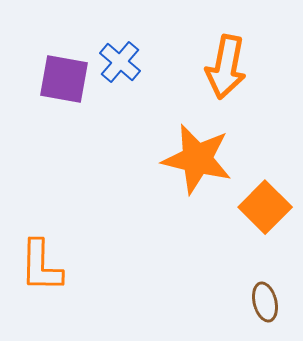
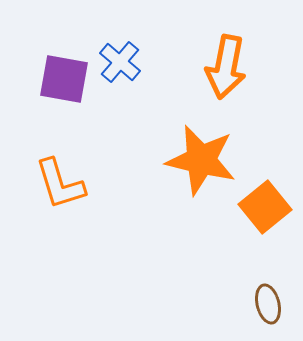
orange star: moved 4 px right, 1 px down
orange square: rotated 6 degrees clockwise
orange L-shape: moved 19 px right, 82 px up; rotated 18 degrees counterclockwise
brown ellipse: moved 3 px right, 2 px down
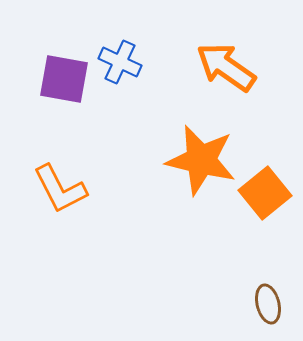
blue cross: rotated 15 degrees counterclockwise
orange arrow: rotated 114 degrees clockwise
orange L-shape: moved 5 px down; rotated 10 degrees counterclockwise
orange square: moved 14 px up
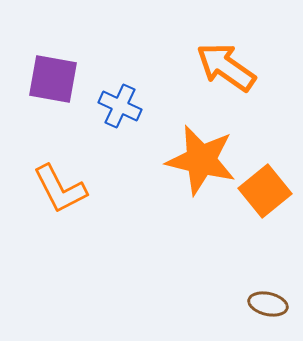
blue cross: moved 44 px down
purple square: moved 11 px left
orange square: moved 2 px up
brown ellipse: rotated 63 degrees counterclockwise
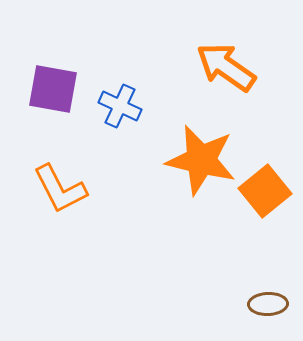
purple square: moved 10 px down
brown ellipse: rotated 15 degrees counterclockwise
